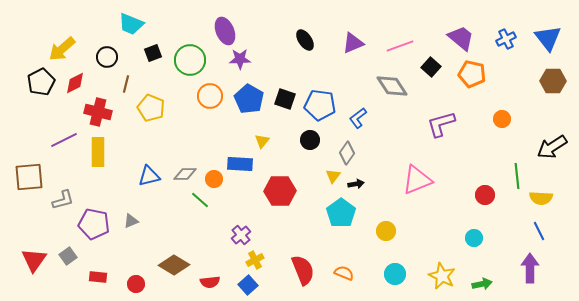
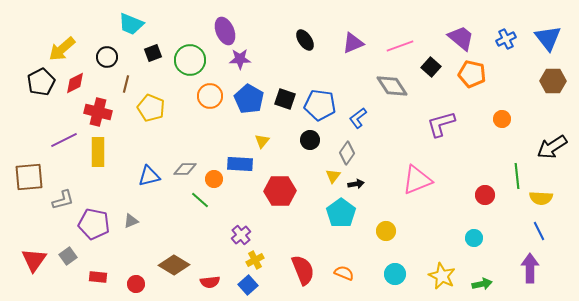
gray diamond at (185, 174): moved 5 px up
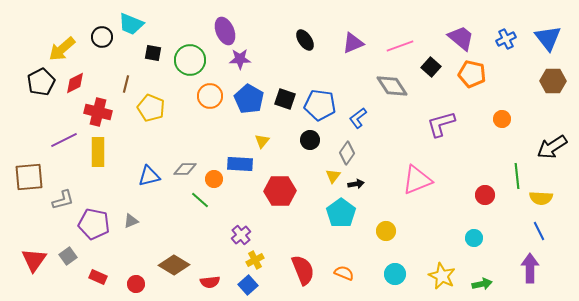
black square at (153, 53): rotated 30 degrees clockwise
black circle at (107, 57): moved 5 px left, 20 px up
red rectangle at (98, 277): rotated 18 degrees clockwise
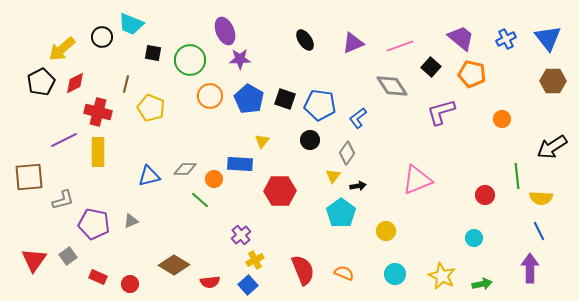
purple L-shape at (441, 124): moved 12 px up
black arrow at (356, 184): moved 2 px right, 2 px down
red circle at (136, 284): moved 6 px left
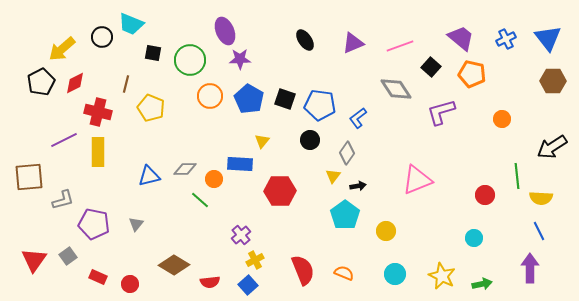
gray diamond at (392, 86): moved 4 px right, 3 px down
cyan pentagon at (341, 213): moved 4 px right, 2 px down
gray triangle at (131, 221): moved 5 px right, 3 px down; rotated 28 degrees counterclockwise
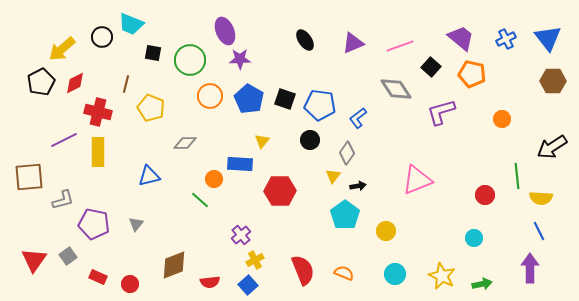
gray diamond at (185, 169): moved 26 px up
brown diamond at (174, 265): rotated 52 degrees counterclockwise
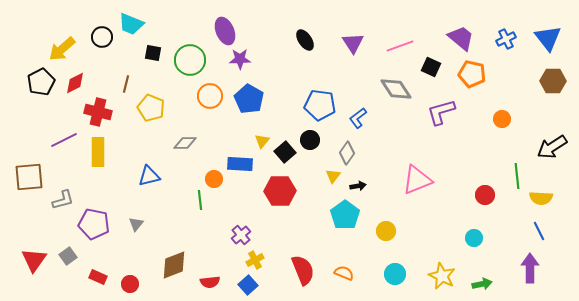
purple triangle at (353, 43): rotated 40 degrees counterclockwise
black square at (431, 67): rotated 18 degrees counterclockwise
black square at (285, 99): moved 53 px down; rotated 30 degrees clockwise
green line at (200, 200): rotated 42 degrees clockwise
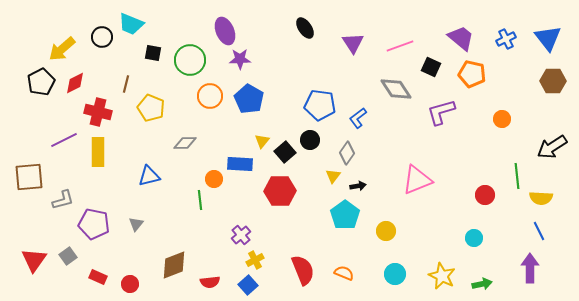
black ellipse at (305, 40): moved 12 px up
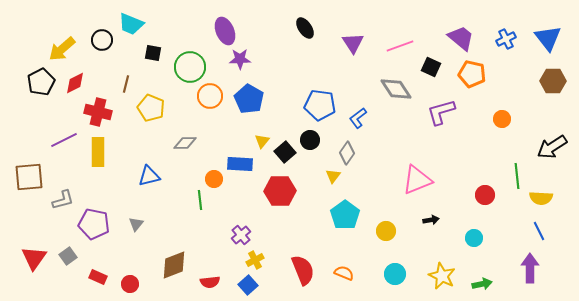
black circle at (102, 37): moved 3 px down
green circle at (190, 60): moved 7 px down
black arrow at (358, 186): moved 73 px right, 34 px down
red triangle at (34, 260): moved 2 px up
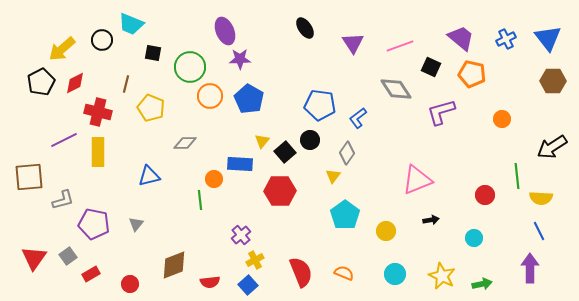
red semicircle at (303, 270): moved 2 px left, 2 px down
red rectangle at (98, 277): moved 7 px left, 3 px up; rotated 54 degrees counterclockwise
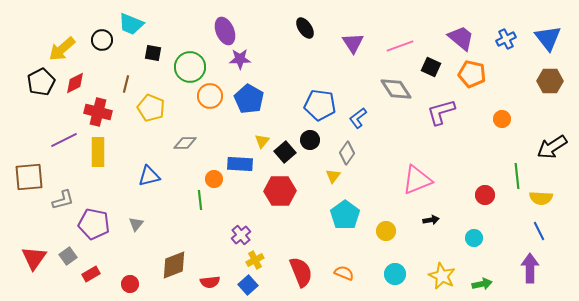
brown hexagon at (553, 81): moved 3 px left
